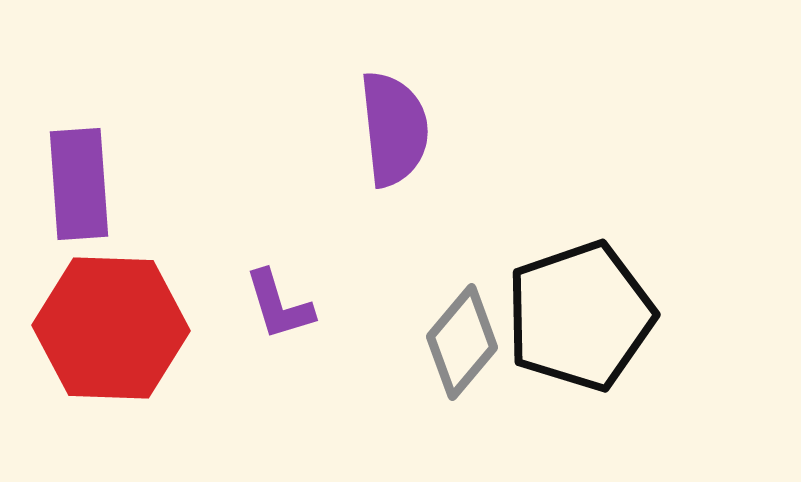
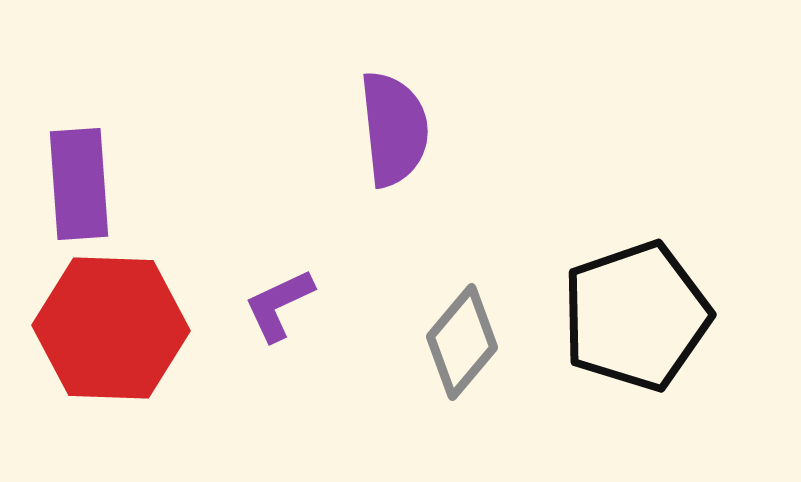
purple L-shape: rotated 82 degrees clockwise
black pentagon: moved 56 px right
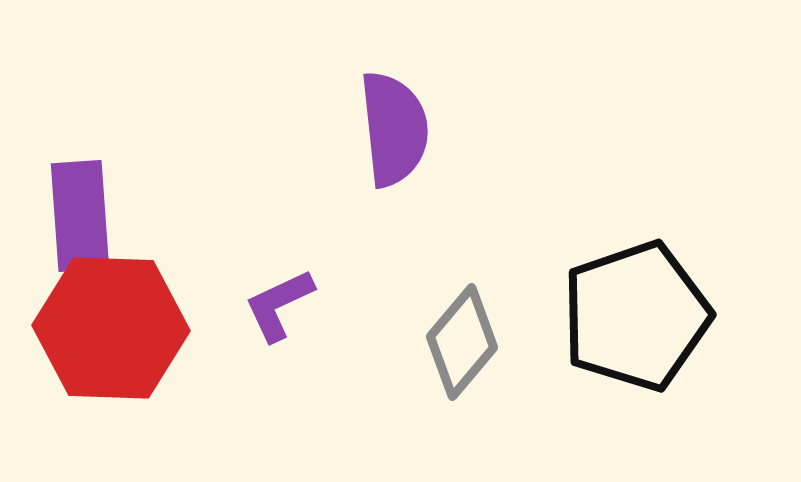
purple rectangle: moved 1 px right, 32 px down
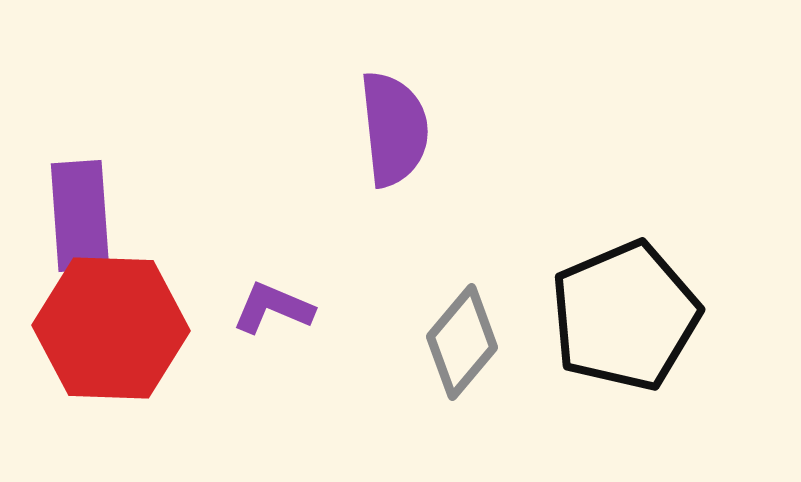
purple L-shape: moved 6 px left, 3 px down; rotated 48 degrees clockwise
black pentagon: moved 11 px left; rotated 4 degrees counterclockwise
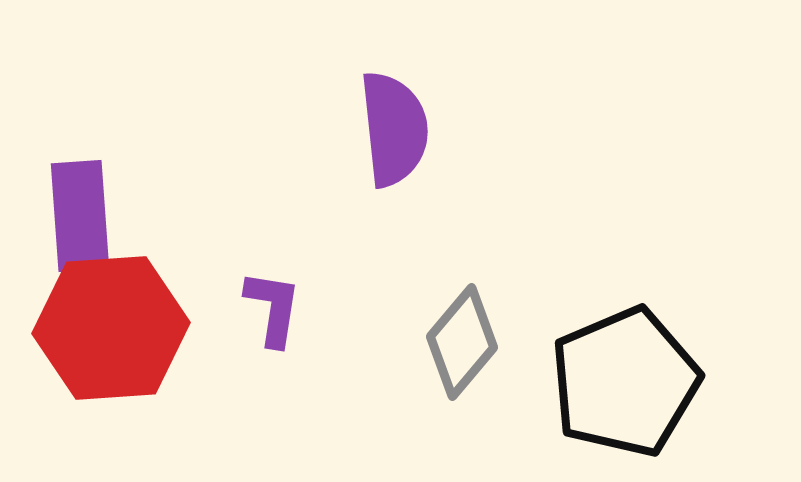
purple L-shape: rotated 76 degrees clockwise
black pentagon: moved 66 px down
red hexagon: rotated 6 degrees counterclockwise
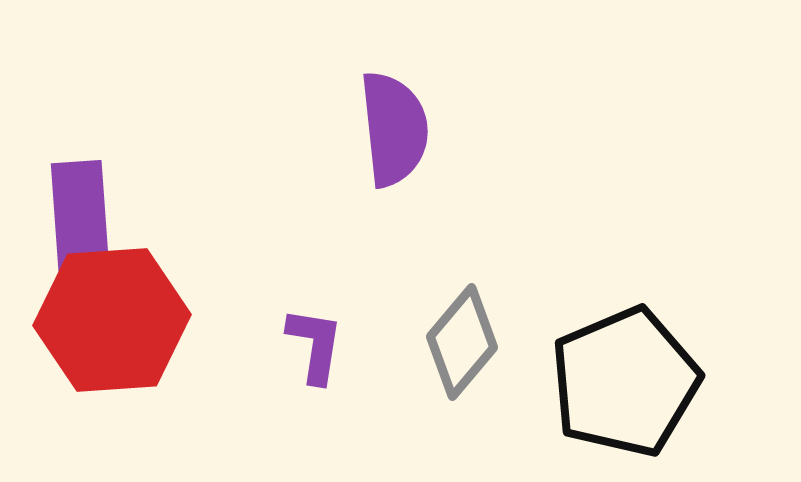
purple L-shape: moved 42 px right, 37 px down
red hexagon: moved 1 px right, 8 px up
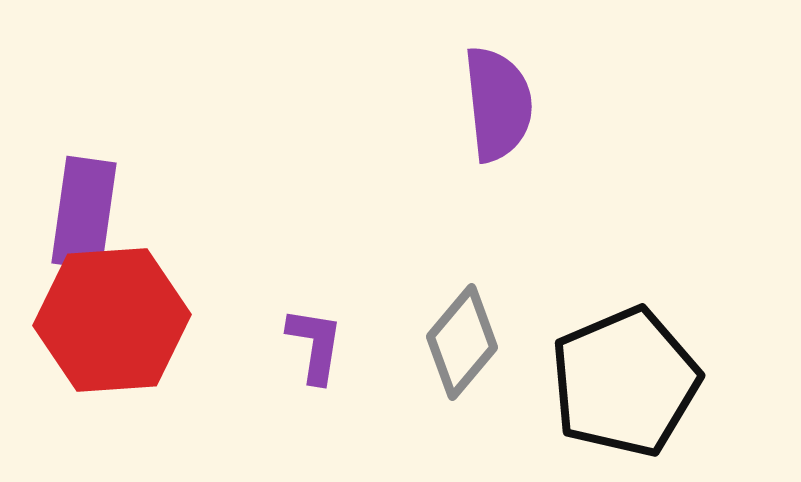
purple semicircle: moved 104 px right, 25 px up
purple rectangle: moved 4 px right, 3 px up; rotated 12 degrees clockwise
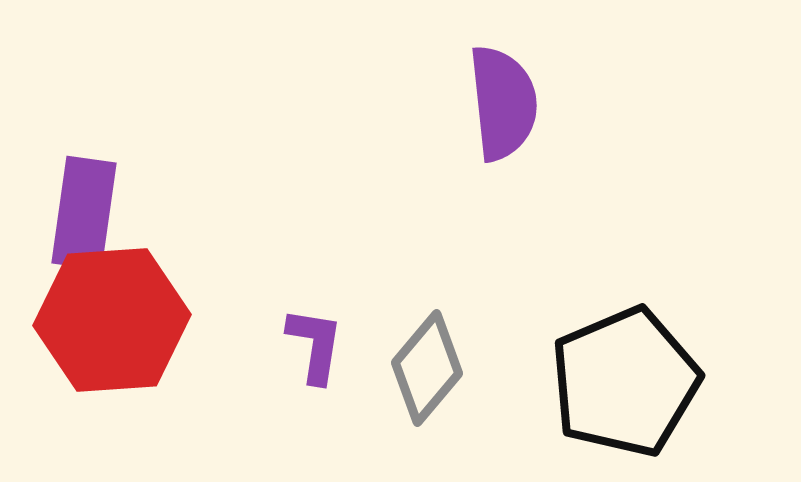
purple semicircle: moved 5 px right, 1 px up
gray diamond: moved 35 px left, 26 px down
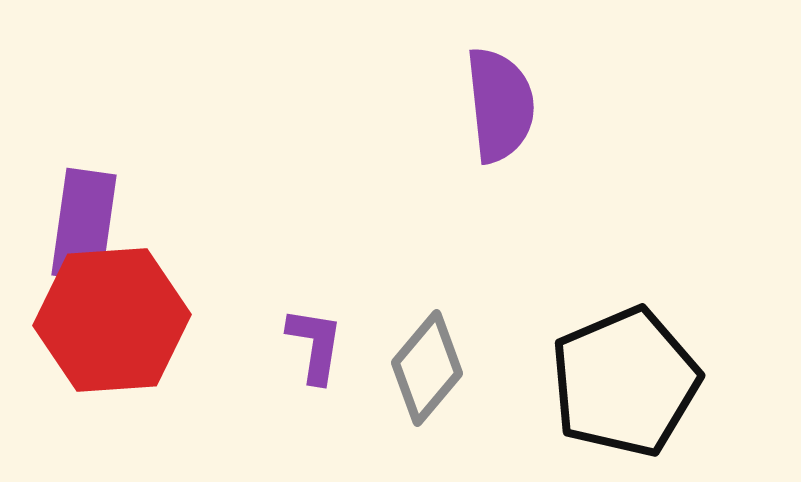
purple semicircle: moved 3 px left, 2 px down
purple rectangle: moved 12 px down
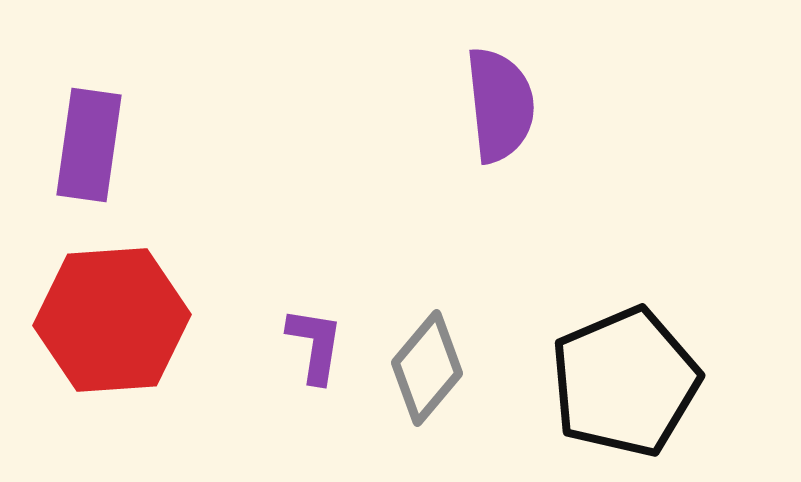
purple rectangle: moved 5 px right, 80 px up
